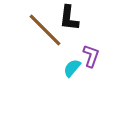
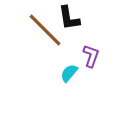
black L-shape: rotated 16 degrees counterclockwise
cyan semicircle: moved 3 px left, 5 px down
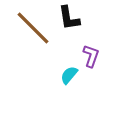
brown line: moved 12 px left, 2 px up
cyan semicircle: moved 2 px down
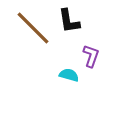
black L-shape: moved 3 px down
cyan semicircle: rotated 66 degrees clockwise
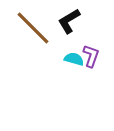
black L-shape: rotated 68 degrees clockwise
cyan semicircle: moved 5 px right, 16 px up
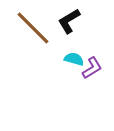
purple L-shape: moved 1 px right, 12 px down; rotated 40 degrees clockwise
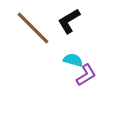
cyan semicircle: moved 1 px left, 1 px down
purple L-shape: moved 6 px left, 7 px down
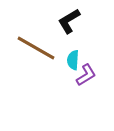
brown line: moved 3 px right, 20 px down; rotated 15 degrees counterclockwise
cyan semicircle: rotated 102 degrees counterclockwise
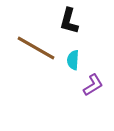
black L-shape: rotated 44 degrees counterclockwise
purple L-shape: moved 7 px right, 10 px down
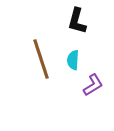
black L-shape: moved 8 px right
brown line: moved 5 px right, 11 px down; rotated 42 degrees clockwise
